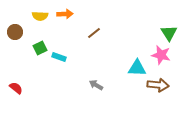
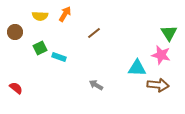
orange arrow: rotated 56 degrees counterclockwise
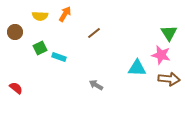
brown arrow: moved 11 px right, 6 px up
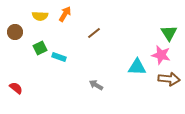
cyan triangle: moved 1 px up
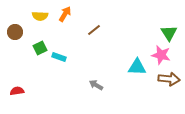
brown line: moved 3 px up
red semicircle: moved 1 px right, 3 px down; rotated 48 degrees counterclockwise
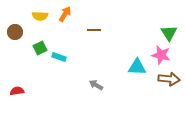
brown line: rotated 40 degrees clockwise
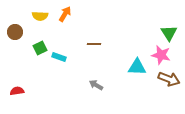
brown line: moved 14 px down
brown arrow: rotated 15 degrees clockwise
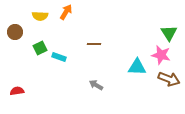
orange arrow: moved 1 px right, 2 px up
